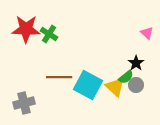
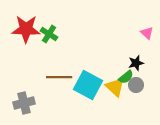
black star: rotated 21 degrees clockwise
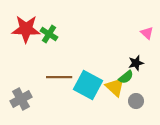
gray circle: moved 16 px down
gray cross: moved 3 px left, 4 px up; rotated 15 degrees counterclockwise
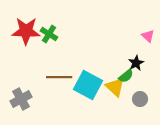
red star: moved 2 px down
pink triangle: moved 1 px right, 3 px down
black star: rotated 14 degrees counterclockwise
green semicircle: moved 1 px up
gray circle: moved 4 px right, 2 px up
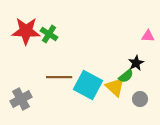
pink triangle: rotated 40 degrees counterclockwise
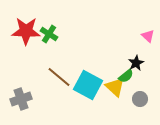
pink triangle: rotated 40 degrees clockwise
brown line: rotated 40 degrees clockwise
gray cross: rotated 10 degrees clockwise
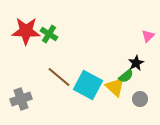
pink triangle: rotated 32 degrees clockwise
